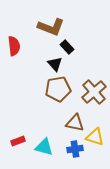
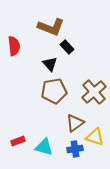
black triangle: moved 5 px left
brown pentagon: moved 4 px left, 2 px down
brown triangle: rotated 48 degrees counterclockwise
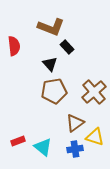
cyan triangle: moved 1 px left; rotated 24 degrees clockwise
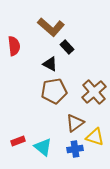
brown L-shape: rotated 20 degrees clockwise
black triangle: rotated 21 degrees counterclockwise
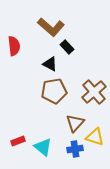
brown triangle: rotated 12 degrees counterclockwise
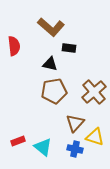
black rectangle: moved 2 px right, 1 px down; rotated 40 degrees counterclockwise
black triangle: rotated 14 degrees counterclockwise
blue cross: rotated 21 degrees clockwise
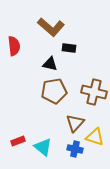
brown cross: rotated 35 degrees counterclockwise
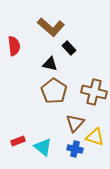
black rectangle: rotated 40 degrees clockwise
brown pentagon: rotated 30 degrees counterclockwise
